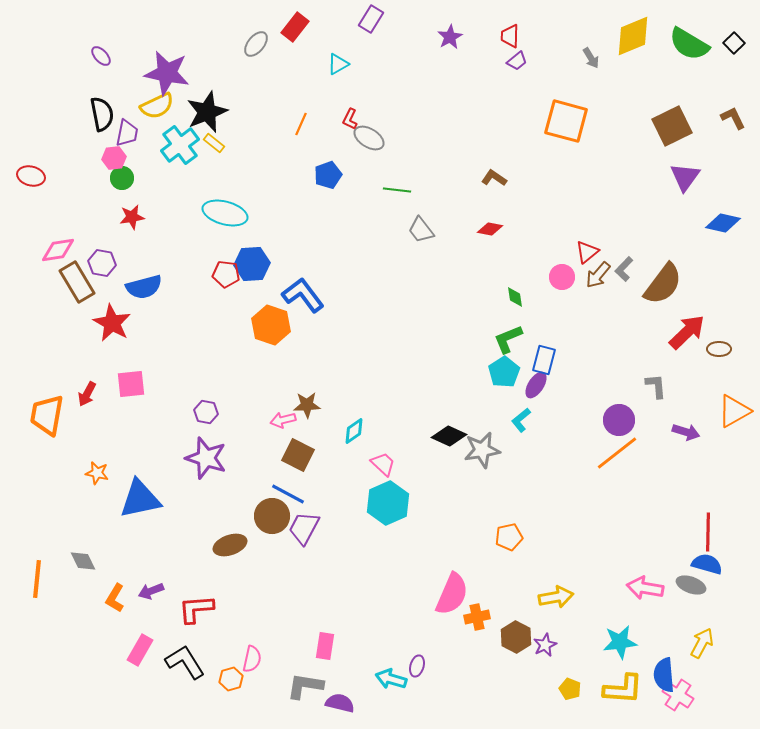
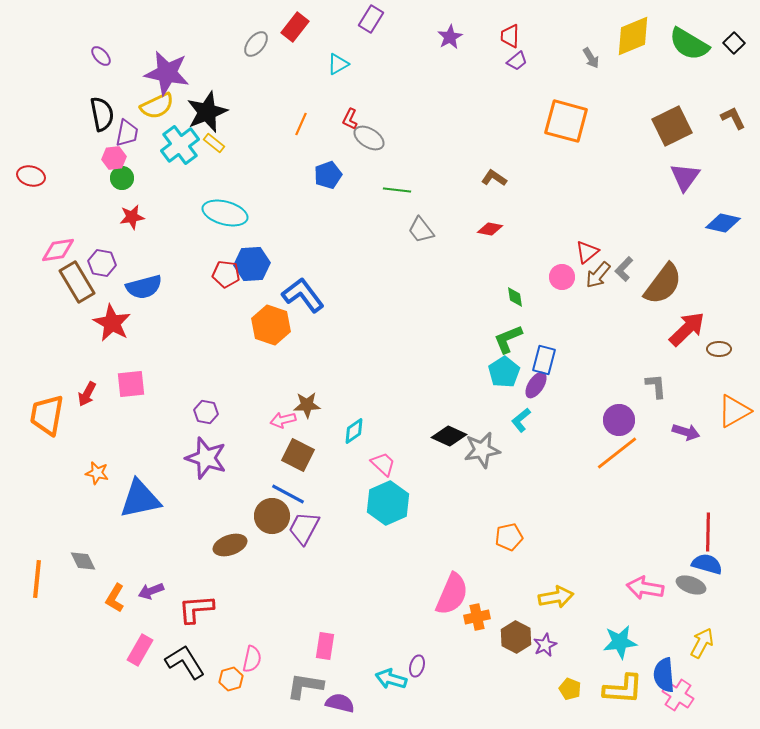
red arrow at (687, 332): moved 3 px up
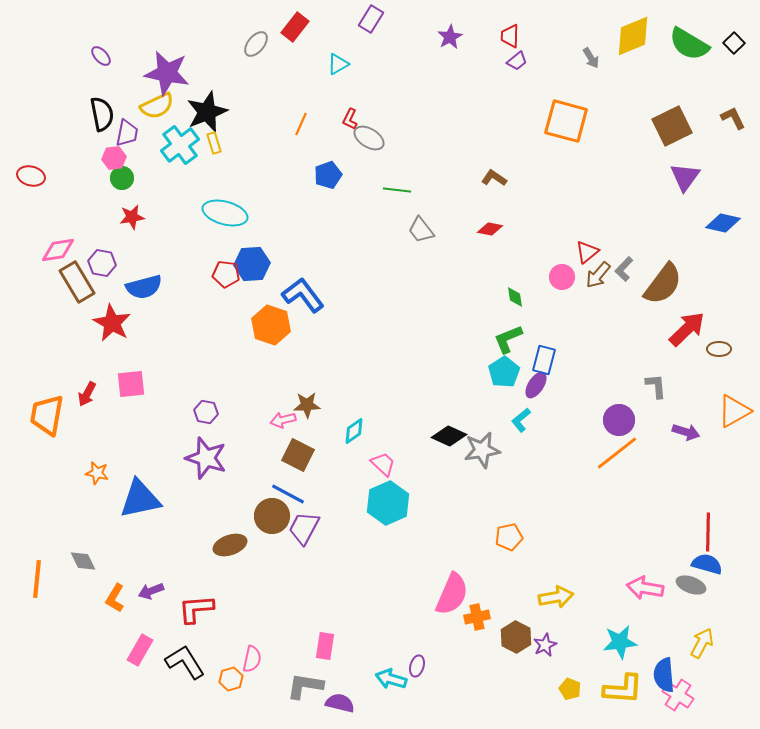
yellow rectangle at (214, 143): rotated 35 degrees clockwise
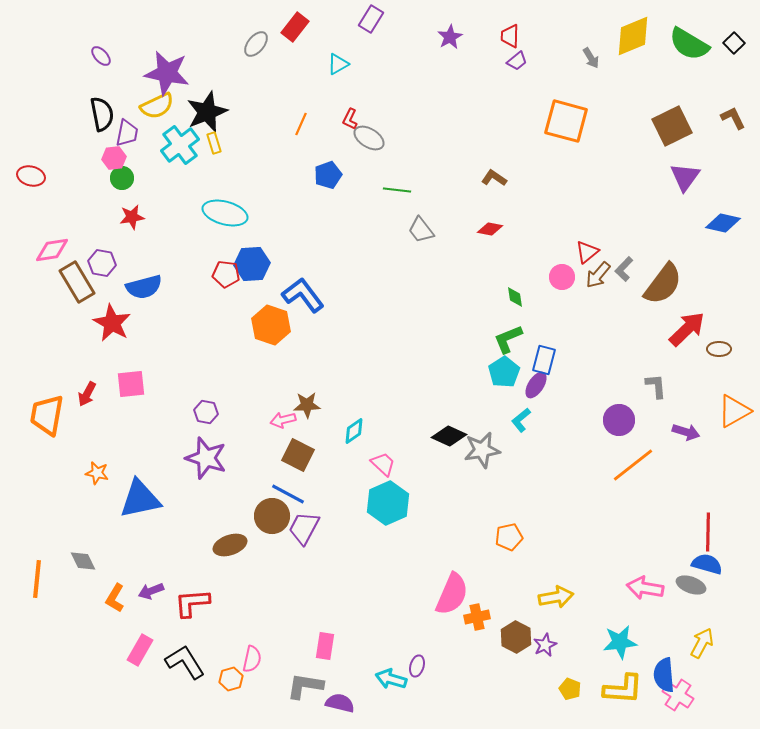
pink diamond at (58, 250): moved 6 px left
orange line at (617, 453): moved 16 px right, 12 px down
red L-shape at (196, 609): moved 4 px left, 6 px up
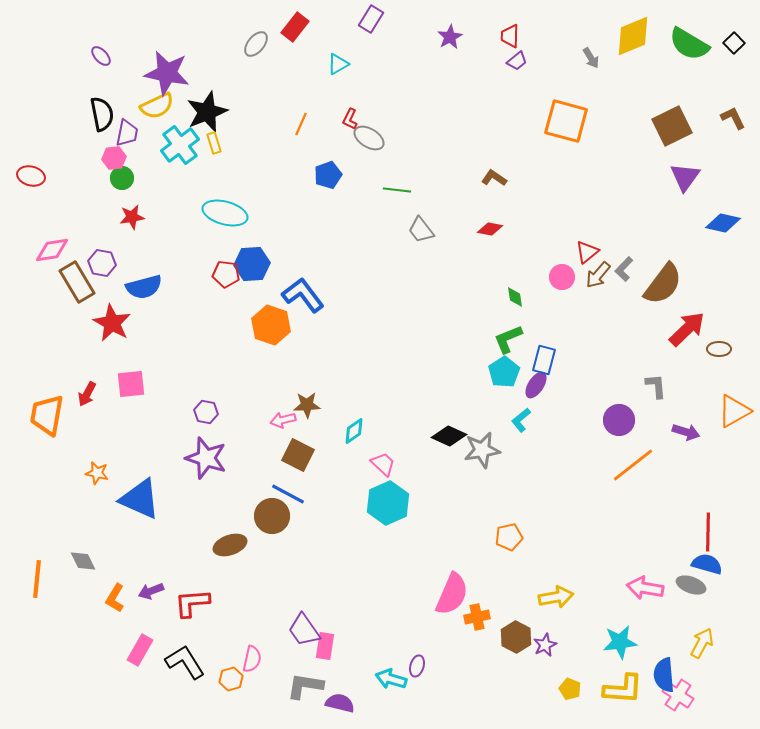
blue triangle at (140, 499): rotated 36 degrees clockwise
purple trapezoid at (304, 528): moved 102 px down; rotated 63 degrees counterclockwise
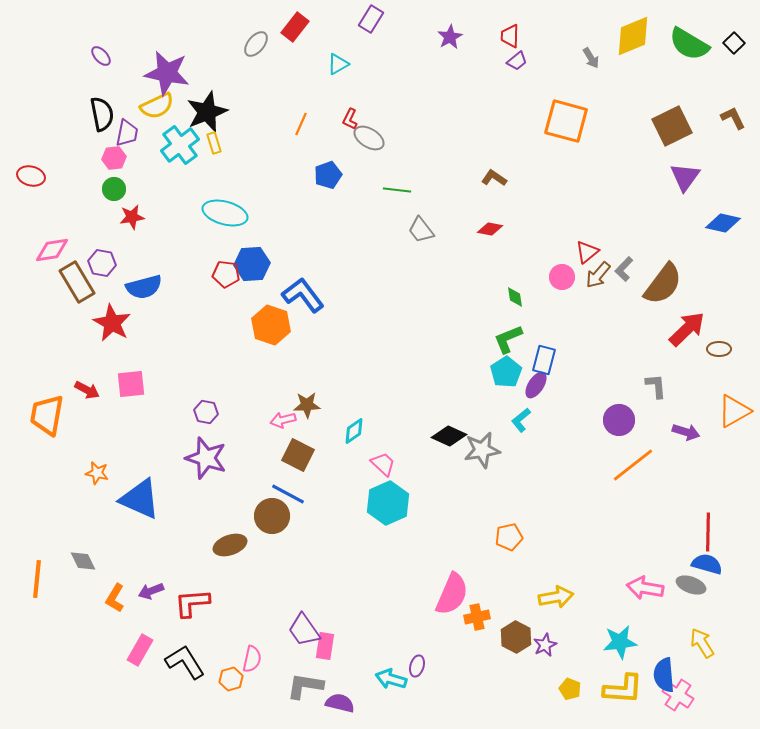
green circle at (122, 178): moved 8 px left, 11 px down
cyan pentagon at (504, 372): moved 2 px right
red arrow at (87, 394): moved 4 px up; rotated 90 degrees counterclockwise
yellow arrow at (702, 643): rotated 60 degrees counterclockwise
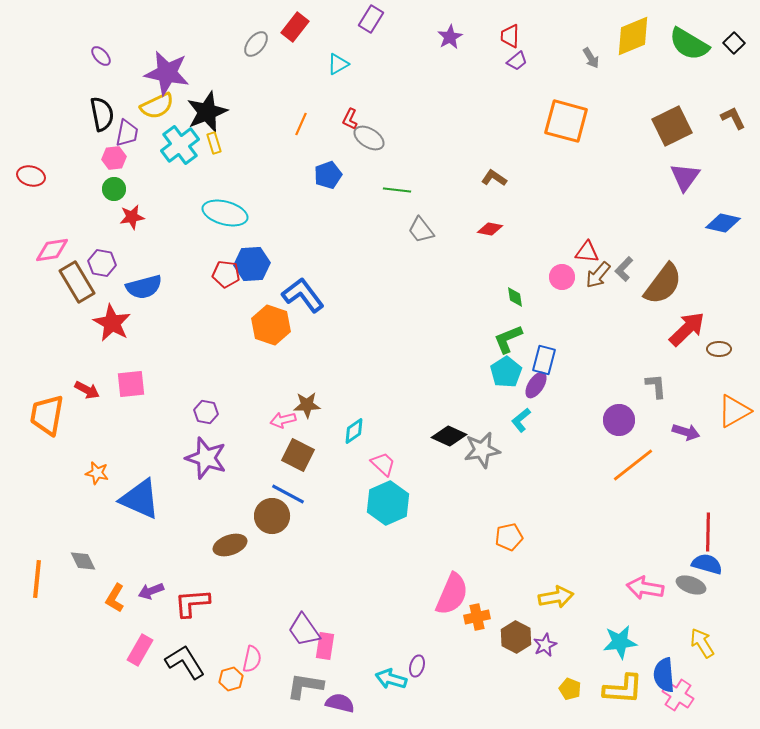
red triangle at (587, 252): rotated 45 degrees clockwise
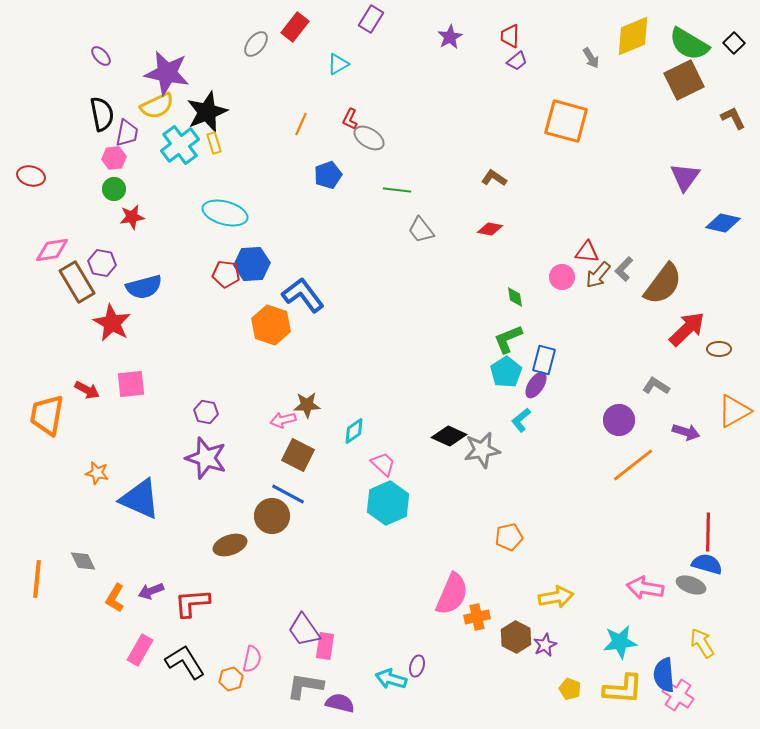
brown square at (672, 126): moved 12 px right, 46 px up
gray L-shape at (656, 386): rotated 52 degrees counterclockwise
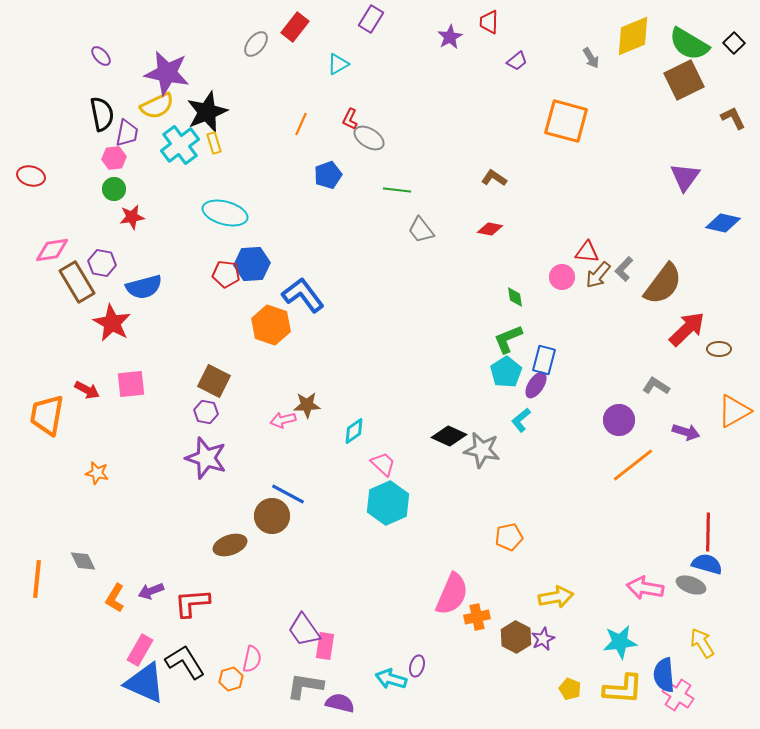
red trapezoid at (510, 36): moved 21 px left, 14 px up
gray star at (482, 450): rotated 21 degrees clockwise
brown square at (298, 455): moved 84 px left, 74 px up
blue triangle at (140, 499): moved 5 px right, 184 px down
purple star at (545, 645): moved 2 px left, 6 px up
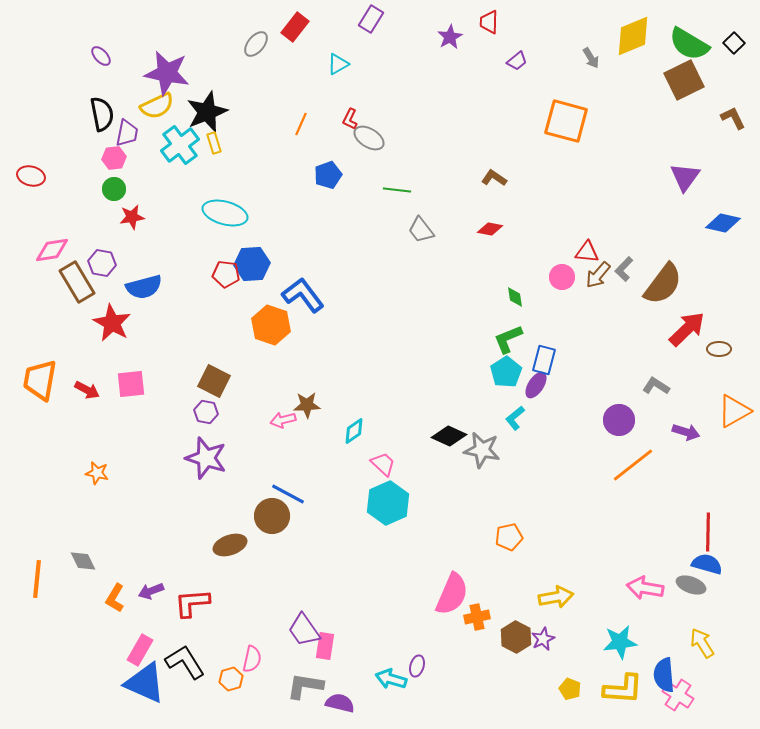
orange trapezoid at (47, 415): moved 7 px left, 35 px up
cyan L-shape at (521, 420): moved 6 px left, 2 px up
